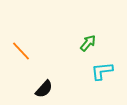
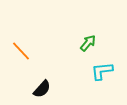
black semicircle: moved 2 px left
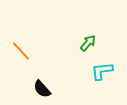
black semicircle: rotated 96 degrees clockwise
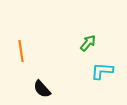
orange line: rotated 35 degrees clockwise
cyan L-shape: rotated 10 degrees clockwise
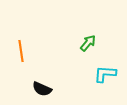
cyan L-shape: moved 3 px right, 3 px down
black semicircle: rotated 24 degrees counterclockwise
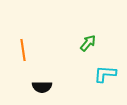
orange line: moved 2 px right, 1 px up
black semicircle: moved 2 px up; rotated 24 degrees counterclockwise
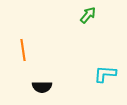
green arrow: moved 28 px up
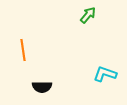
cyan L-shape: rotated 15 degrees clockwise
